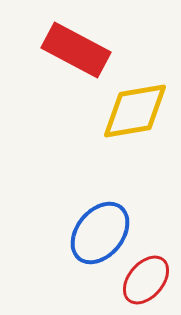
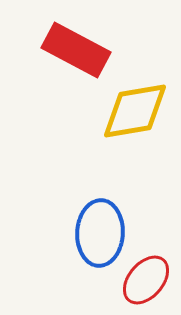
blue ellipse: rotated 36 degrees counterclockwise
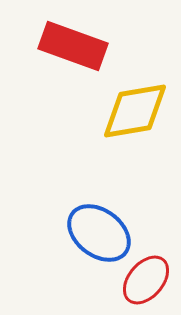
red rectangle: moved 3 px left, 4 px up; rotated 8 degrees counterclockwise
blue ellipse: moved 1 px left; rotated 56 degrees counterclockwise
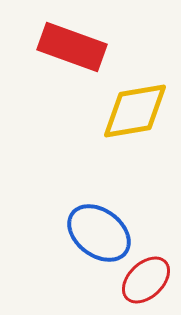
red rectangle: moved 1 px left, 1 px down
red ellipse: rotated 6 degrees clockwise
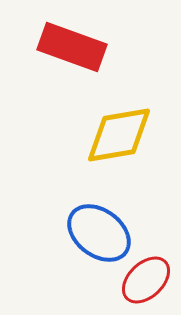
yellow diamond: moved 16 px left, 24 px down
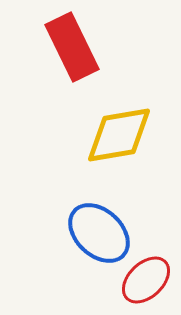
red rectangle: rotated 44 degrees clockwise
blue ellipse: rotated 6 degrees clockwise
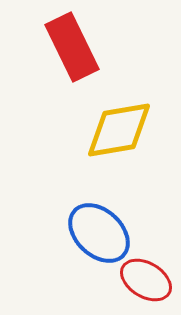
yellow diamond: moved 5 px up
red ellipse: rotated 75 degrees clockwise
